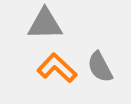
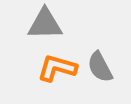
orange L-shape: rotated 27 degrees counterclockwise
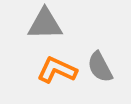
orange L-shape: moved 2 px down; rotated 9 degrees clockwise
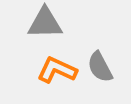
gray triangle: moved 1 px up
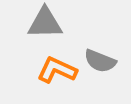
gray semicircle: moved 6 px up; rotated 40 degrees counterclockwise
